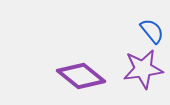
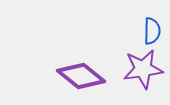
blue semicircle: rotated 40 degrees clockwise
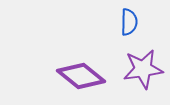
blue semicircle: moved 23 px left, 9 px up
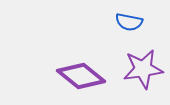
blue semicircle: rotated 100 degrees clockwise
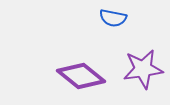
blue semicircle: moved 16 px left, 4 px up
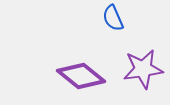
blue semicircle: rotated 56 degrees clockwise
